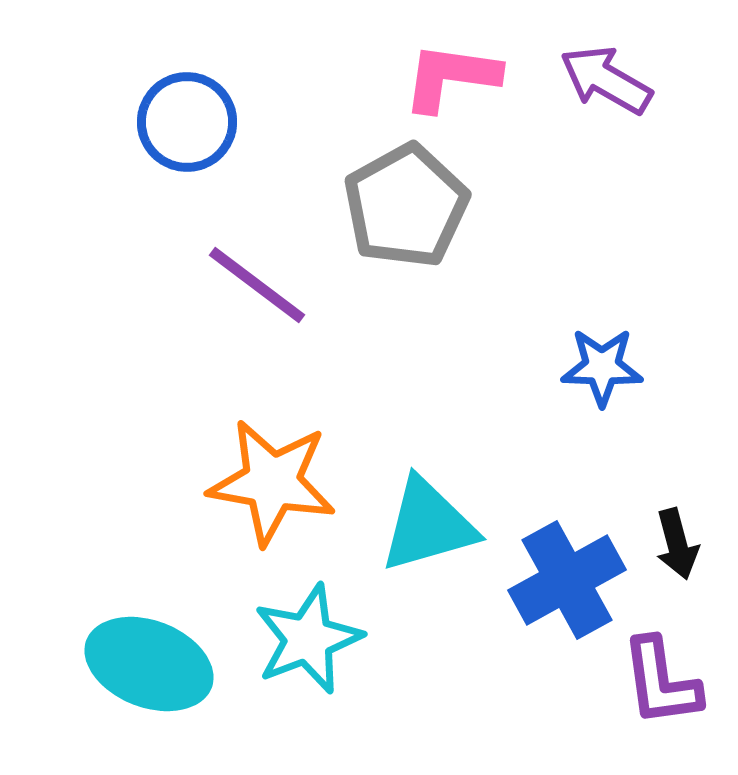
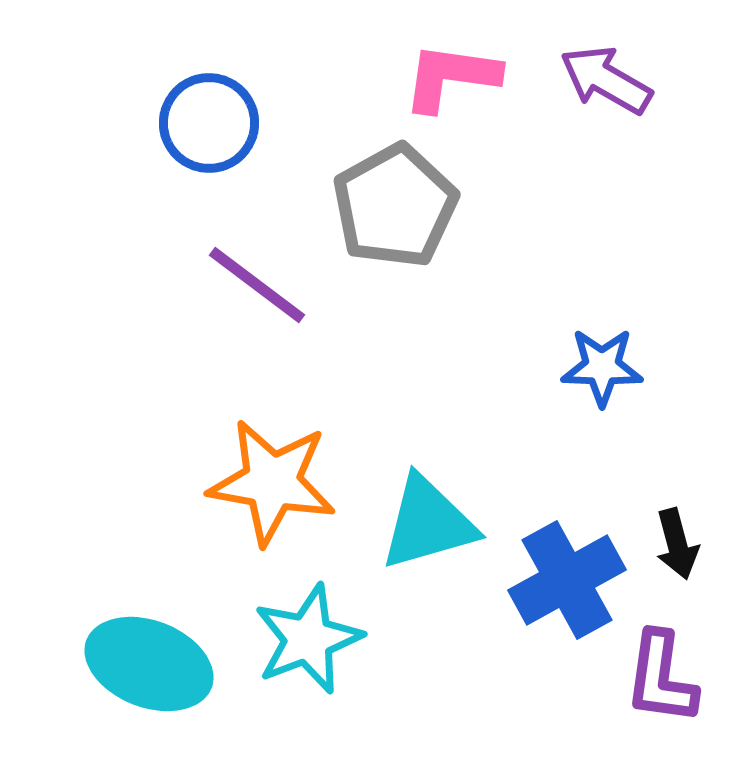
blue circle: moved 22 px right, 1 px down
gray pentagon: moved 11 px left
cyan triangle: moved 2 px up
purple L-shape: moved 4 px up; rotated 16 degrees clockwise
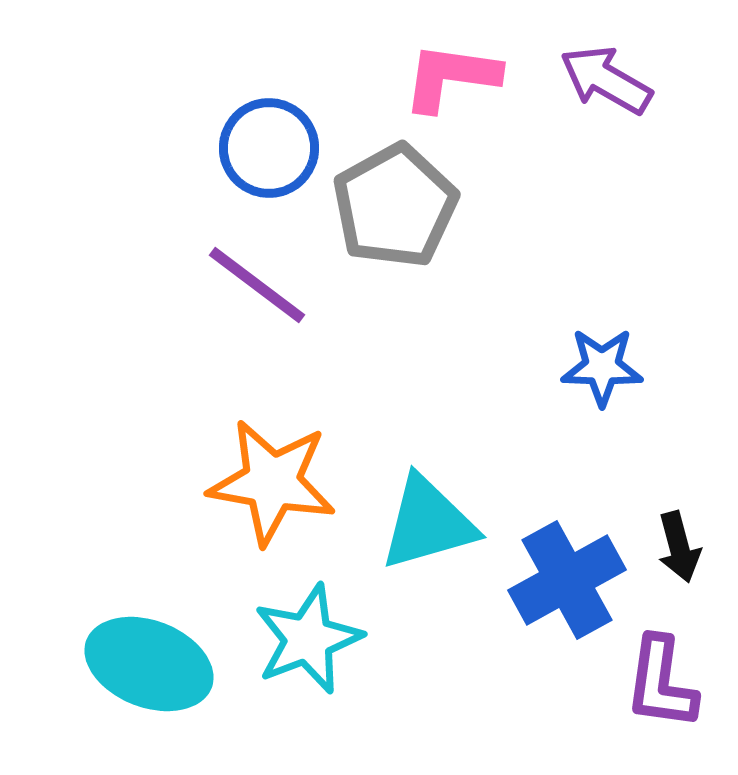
blue circle: moved 60 px right, 25 px down
black arrow: moved 2 px right, 3 px down
purple L-shape: moved 5 px down
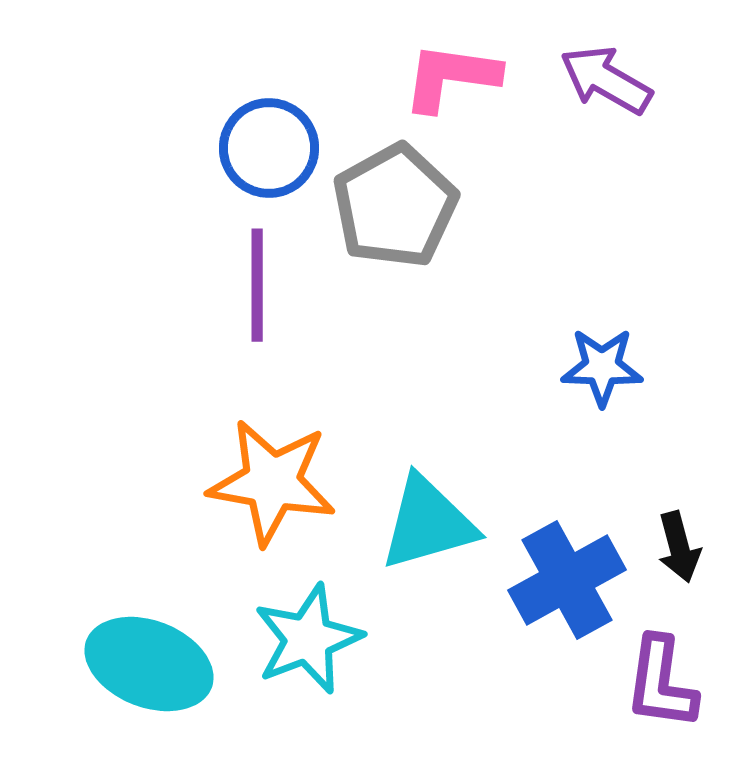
purple line: rotated 53 degrees clockwise
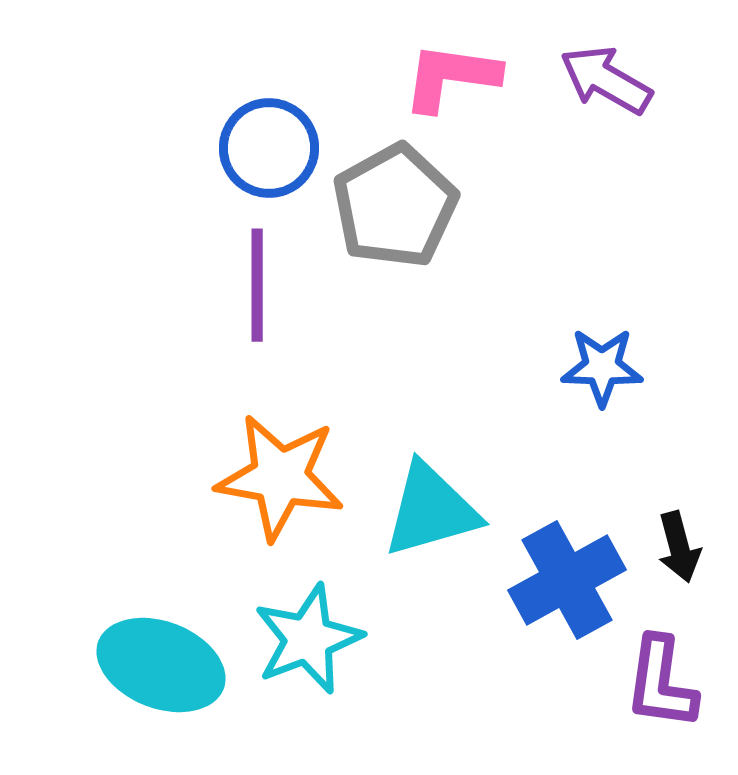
orange star: moved 8 px right, 5 px up
cyan triangle: moved 3 px right, 13 px up
cyan ellipse: moved 12 px right, 1 px down
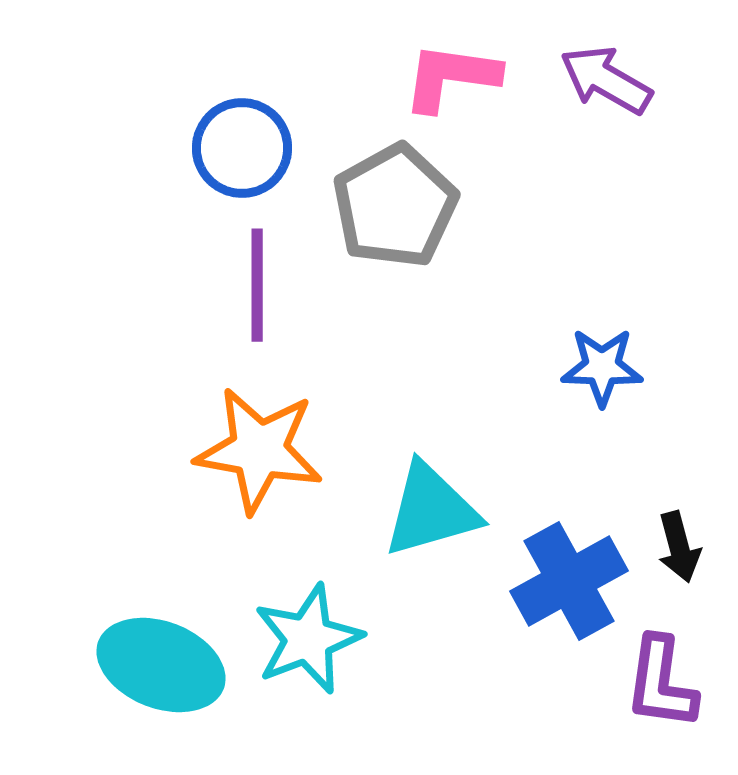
blue circle: moved 27 px left
orange star: moved 21 px left, 27 px up
blue cross: moved 2 px right, 1 px down
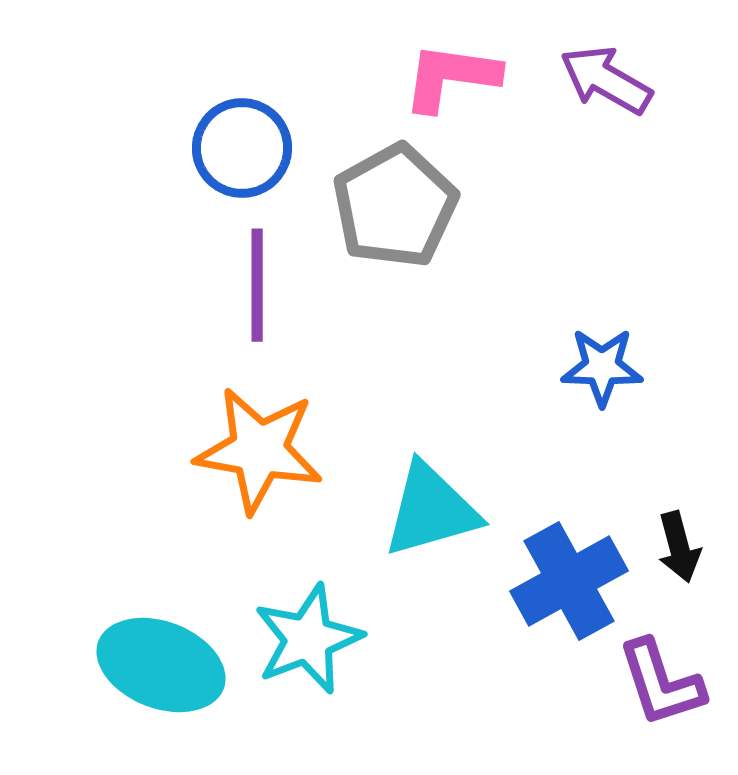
purple L-shape: rotated 26 degrees counterclockwise
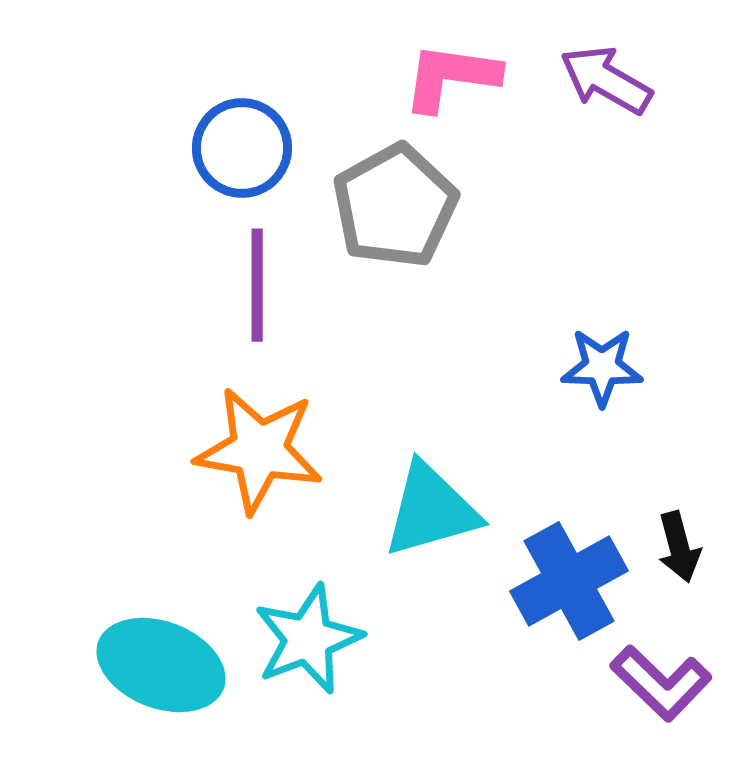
purple L-shape: rotated 28 degrees counterclockwise
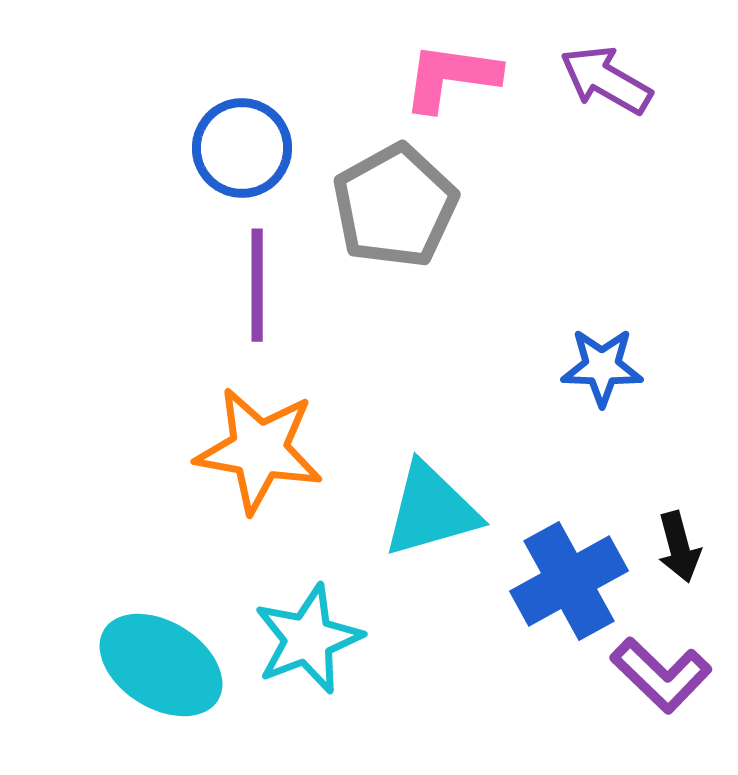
cyan ellipse: rotated 11 degrees clockwise
purple L-shape: moved 8 px up
